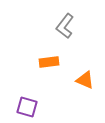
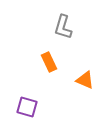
gray L-shape: moved 2 px left, 1 px down; rotated 20 degrees counterclockwise
orange rectangle: rotated 72 degrees clockwise
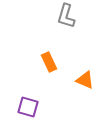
gray L-shape: moved 3 px right, 11 px up
purple square: moved 1 px right
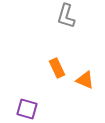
orange rectangle: moved 8 px right, 6 px down
purple square: moved 1 px left, 2 px down
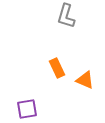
purple square: rotated 25 degrees counterclockwise
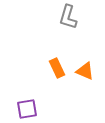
gray L-shape: moved 2 px right, 1 px down
orange triangle: moved 9 px up
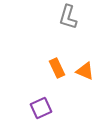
purple square: moved 14 px right, 1 px up; rotated 15 degrees counterclockwise
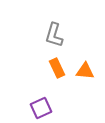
gray L-shape: moved 14 px left, 18 px down
orange triangle: rotated 18 degrees counterclockwise
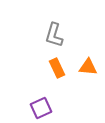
orange triangle: moved 3 px right, 4 px up
